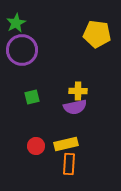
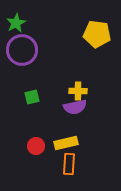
yellow rectangle: moved 1 px up
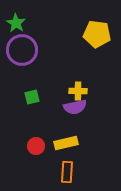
green star: rotated 12 degrees counterclockwise
orange rectangle: moved 2 px left, 8 px down
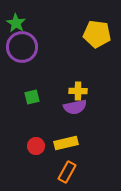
purple circle: moved 3 px up
orange rectangle: rotated 25 degrees clockwise
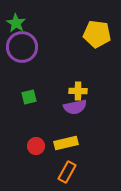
green square: moved 3 px left
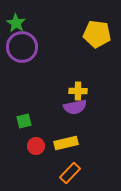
green square: moved 5 px left, 24 px down
orange rectangle: moved 3 px right, 1 px down; rotated 15 degrees clockwise
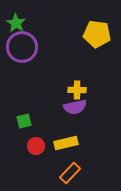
yellow cross: moved 1 px left, 1 px up
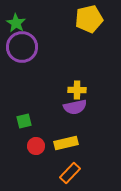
yellow pentagon: moved 8 px left, 15 px up; rotated 20 degrees counterclockwise
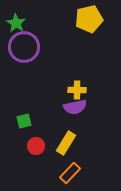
purple circle: moved 2 px right
yellow rectangle: rotated 45 degrees counterclockwise
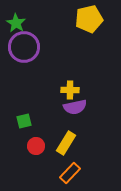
yellow cross: moved 7 px left
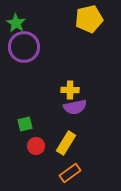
green square: moved 1 px right, 3 px down
orange rectangle: rotated 10 degrees clockwise
